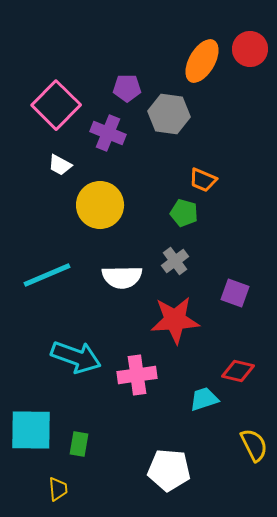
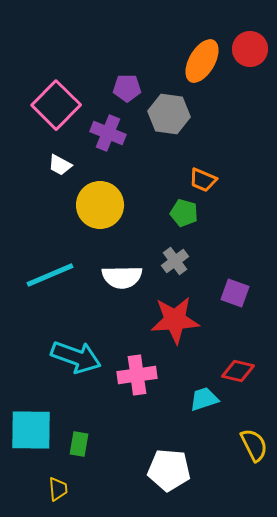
cyan line: moved 3 px right
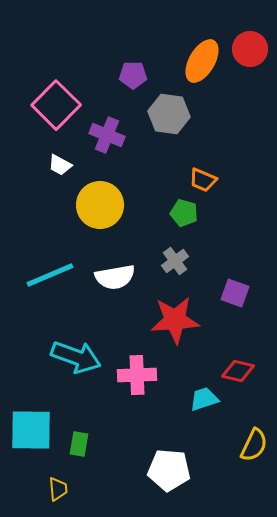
purple pentagon: moved 6 px right, 13 px up
purple cross: moved 1 px left, 2 px down
white semicircle: moved 7 px left; rotated 9 degrees counterclockwise
pink cross: rotated 6 degrees clockwise
yellow semicircle: rotated 52 degrees clockwise
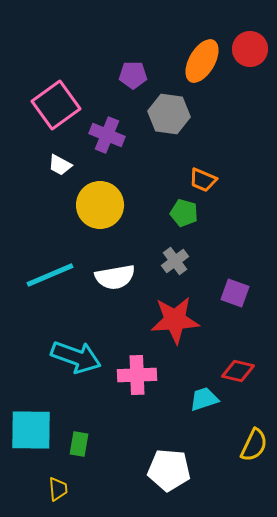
pink square: rotated 9 degrees clockwise
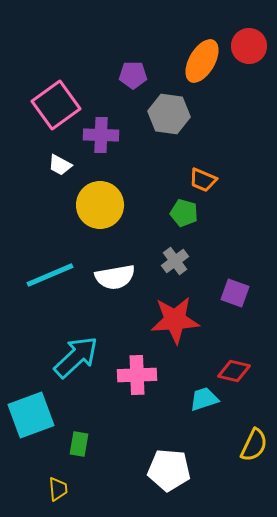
red circle: moved 1 px left, 3 px up
purple cross: moved 6 px left; rotated 20 degrees counterclockwise
cyan arrow: rotated 63 degrees counterclockwise
red diamond: moved 4 px left
cyan square: moved 15 px up; rotated 21 degrees counterclockwise
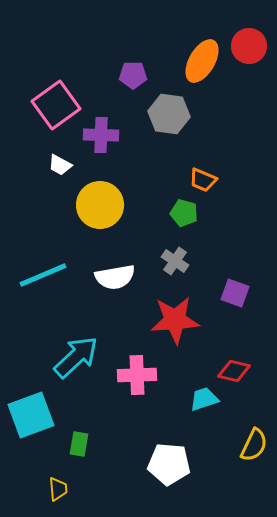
gray cross: rotated 20 degrees counterclockwise
cyan line: moved 7 px left
white pentagon: moved 6 px up
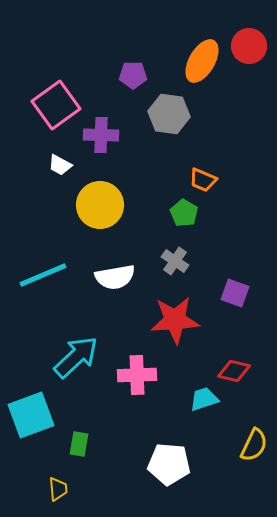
green pentagon: rotated 16 degrees clockwise
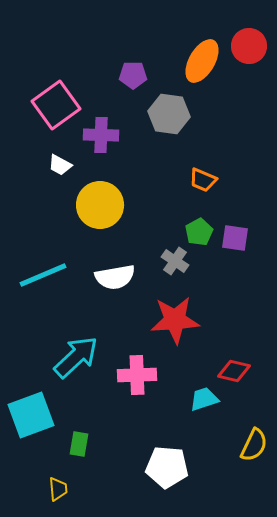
green pentagon: moved 15 px right, 19 px down; rotated 12 degrees clockwise
purple square: moved 55 px up; rotated 12 degrees counterclockwise
white pentagon: moved 2 px left, 3 px down
